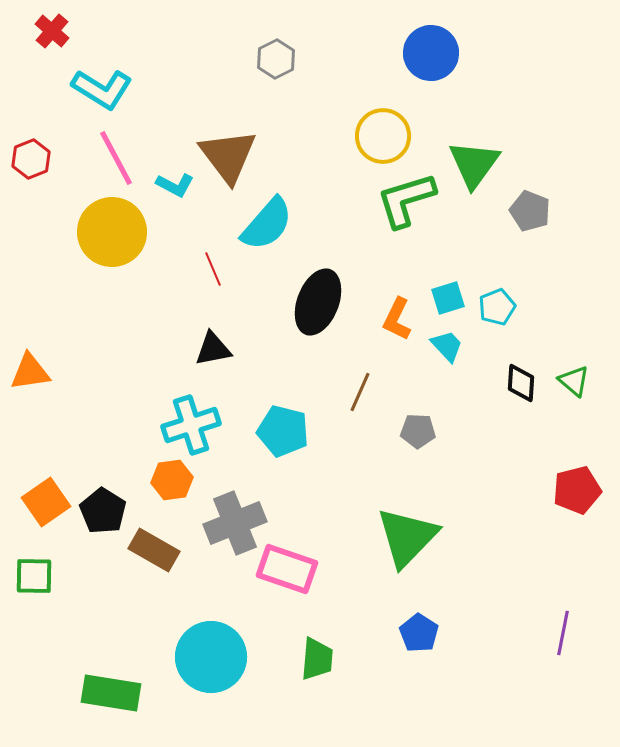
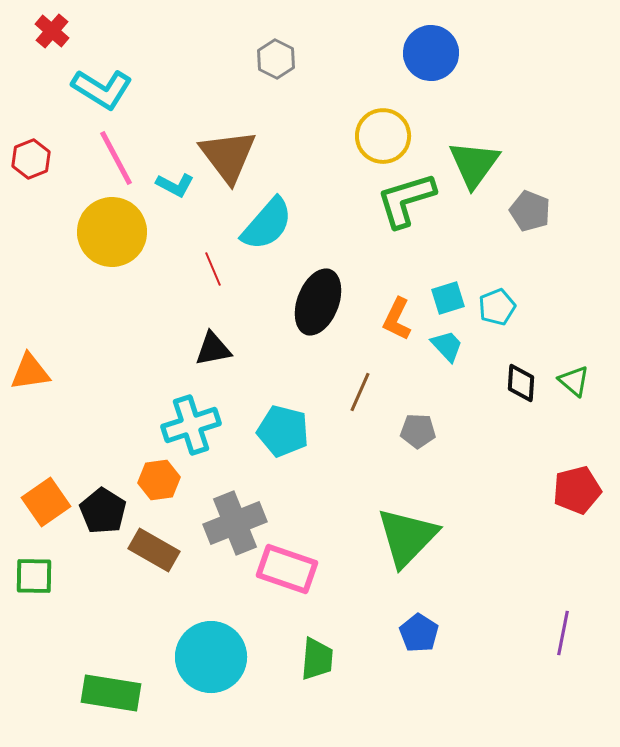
gray hexagon at (276, 59): rotated 6 degrees counterclockwise
orange hexagon at (172, 480): moved 13 px left
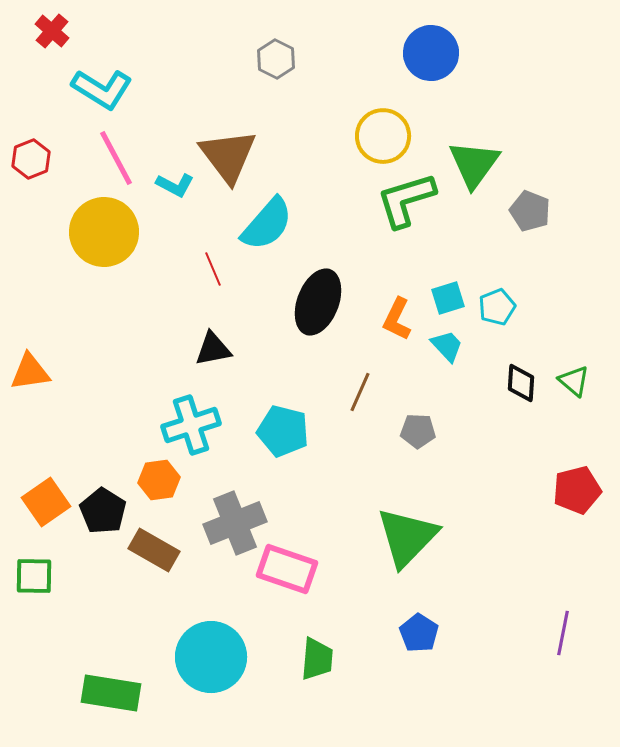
yellow circle at (112, 232): moved 8 px left
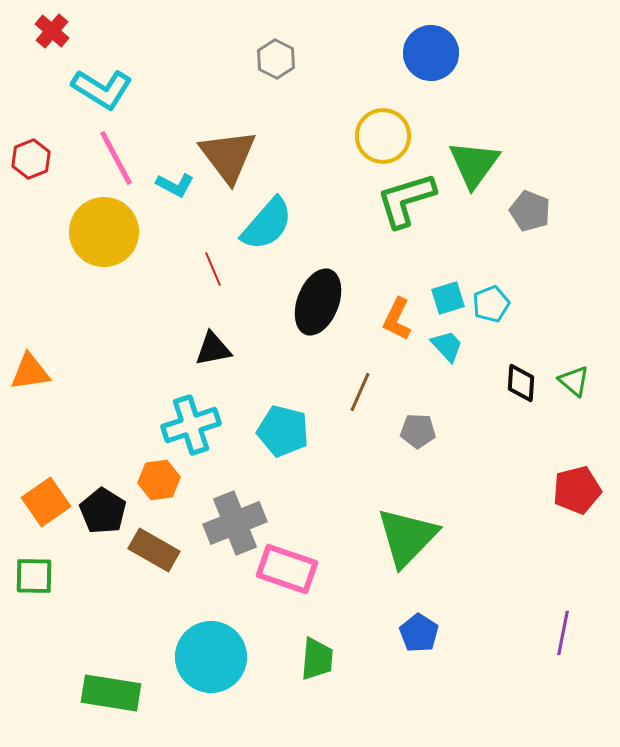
cyan pentagon at (497, 307): moved 6 px left, 3 px up
